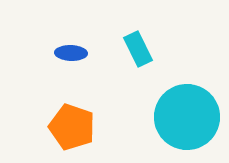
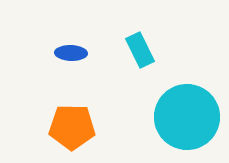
cyan rectangle: moved 2 px right, 1 px down
orange pentagon: rotated 18 degrees counterclockwise
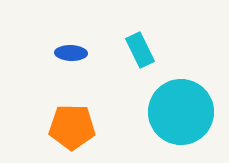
cyan circle: moved 6 px left, 5 px up
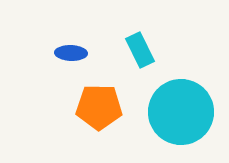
orange pentagon: moved 27 px right, 20 px up
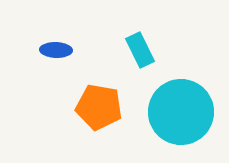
blue ellipse: moved 15 px left, 3 px up
orange pentagon: rotated 9 degrees clockwise
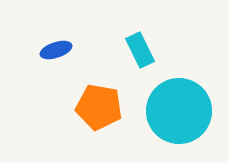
blue ellipse: rotated 20 degrees counterclockwise
cyan circle: moved 2 px left, 1 px up
